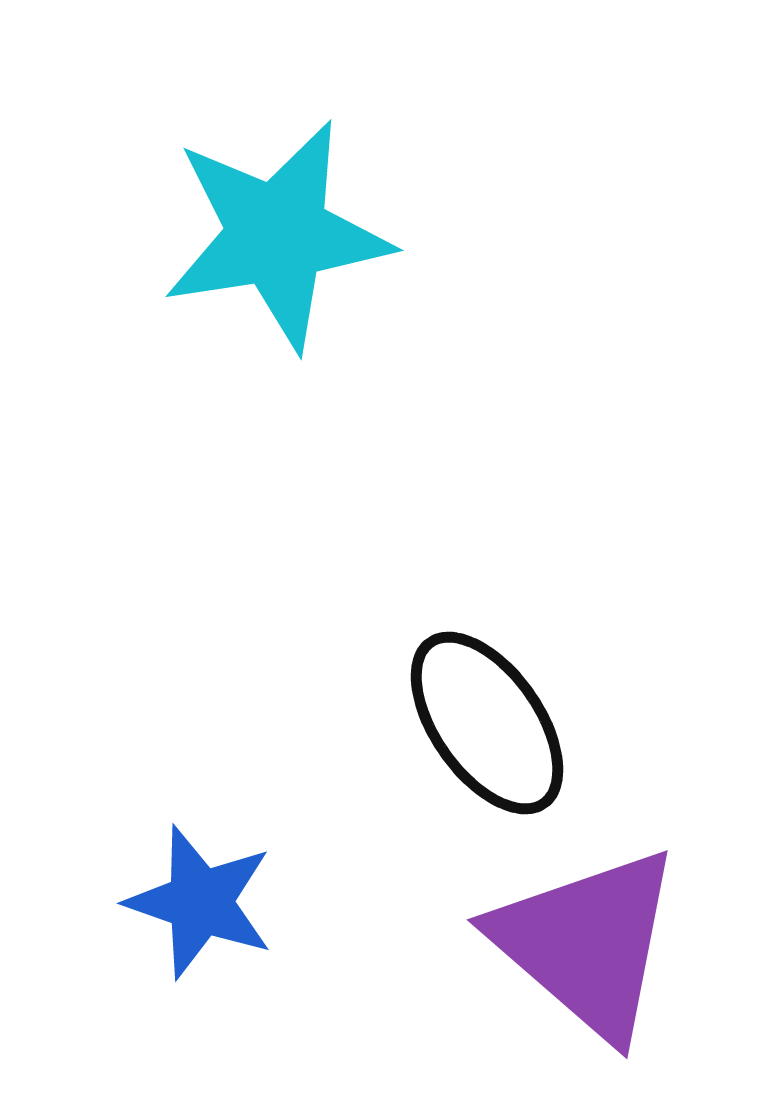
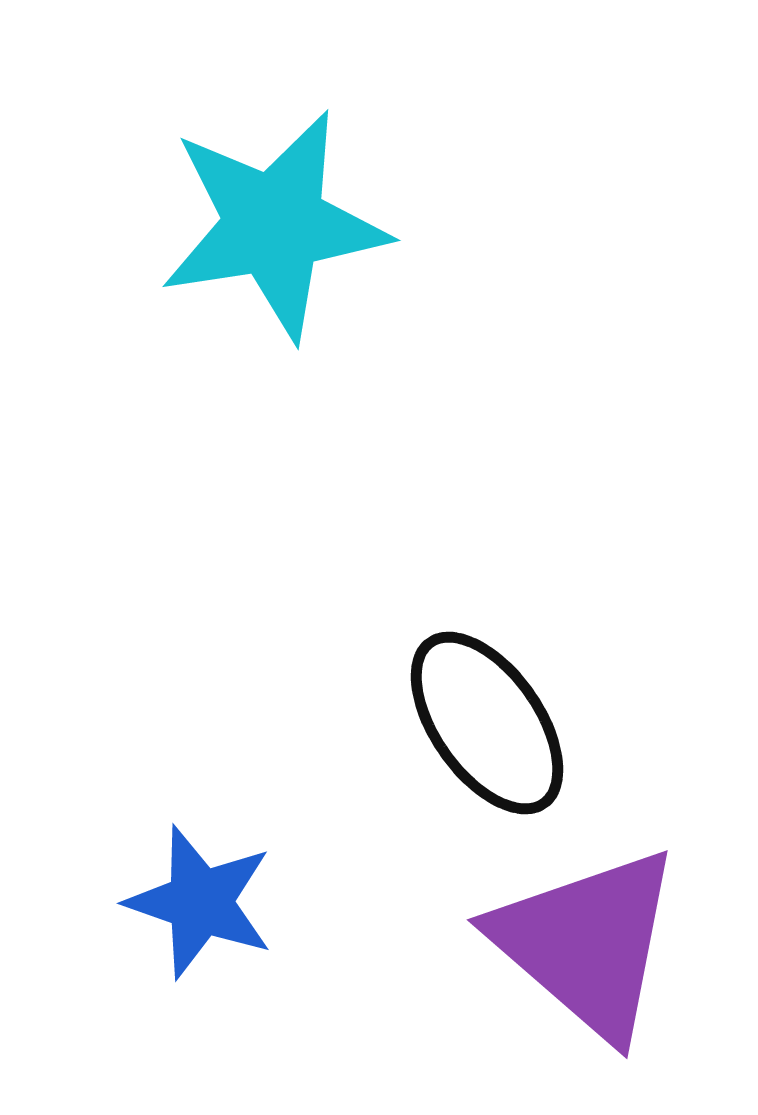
cyan star: moved 3 px left, 10 px up
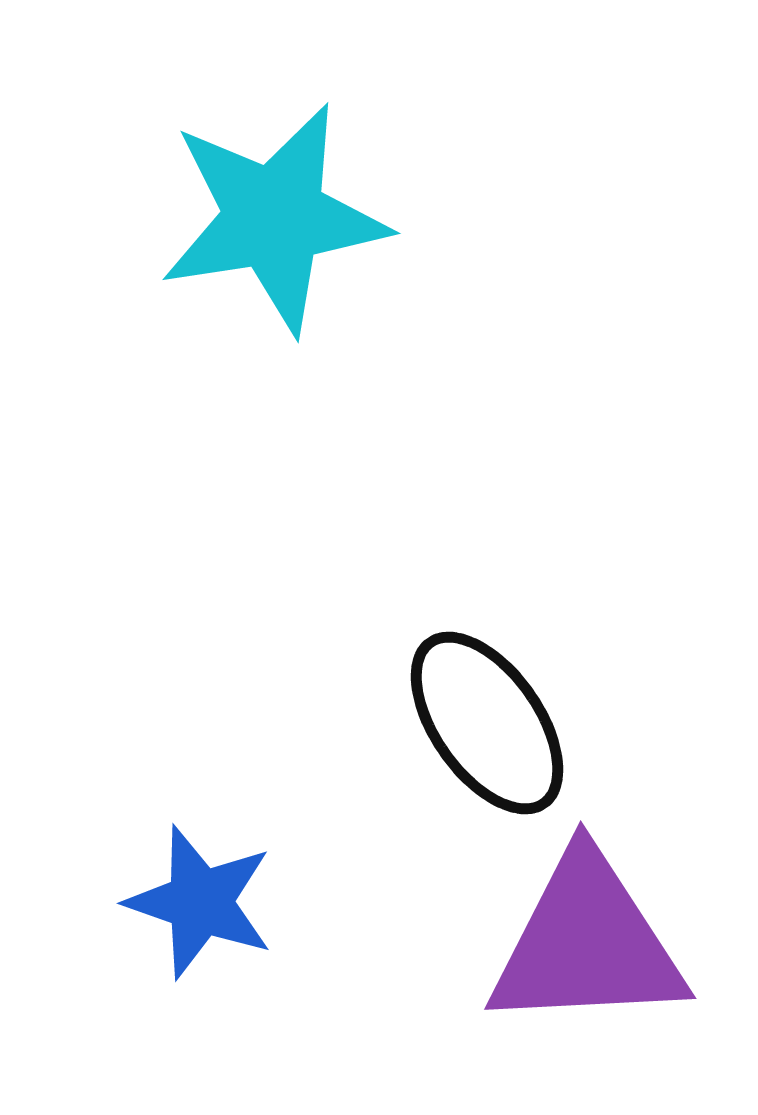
cyan star: moved 7 px up
purple triangle: rotated 44 degrees counterclockwise
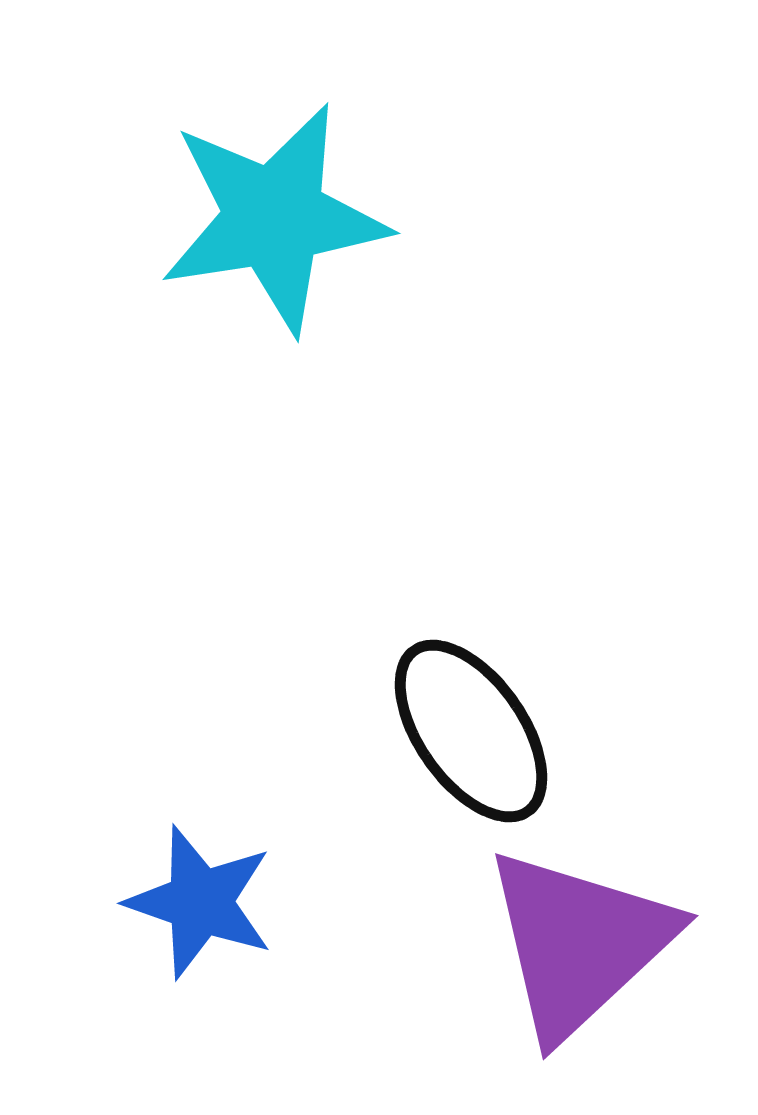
black ellipse: moved 16 px left, 8 px down
purple triangle: moved 8 px left; rotated 40 degrees counterclockwise
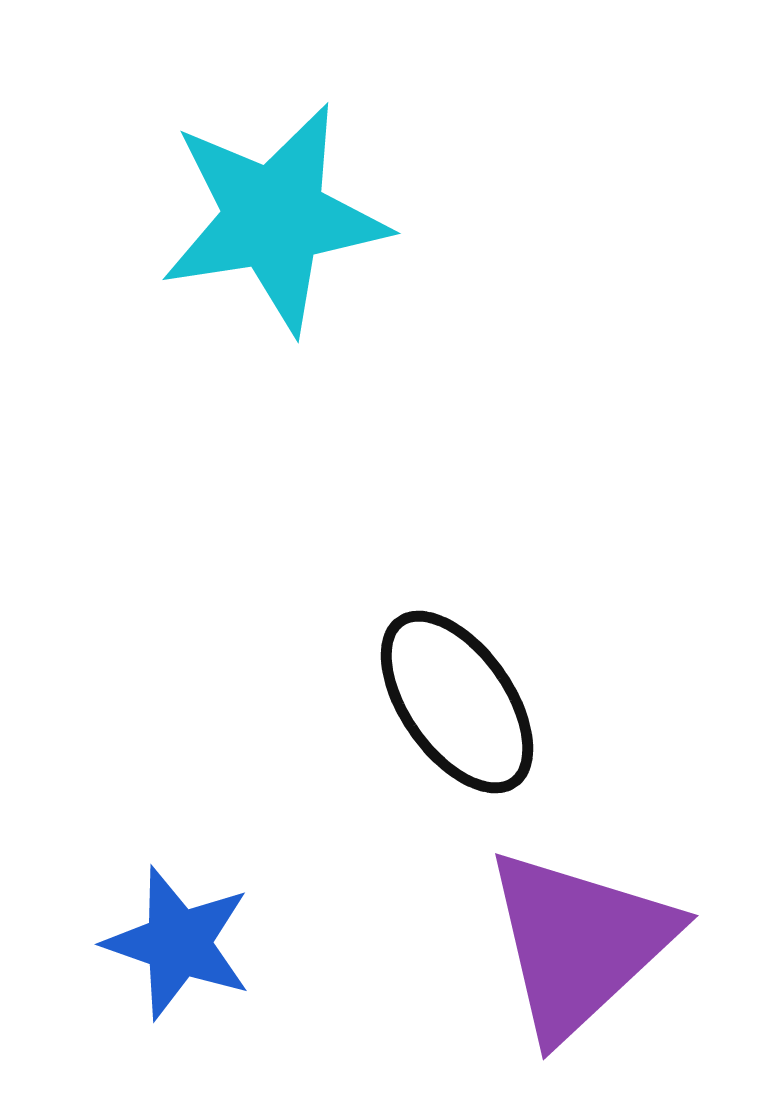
black ellipse: moved 14 px left, 29 px up
blue star: moved 22 px left, 41 px down
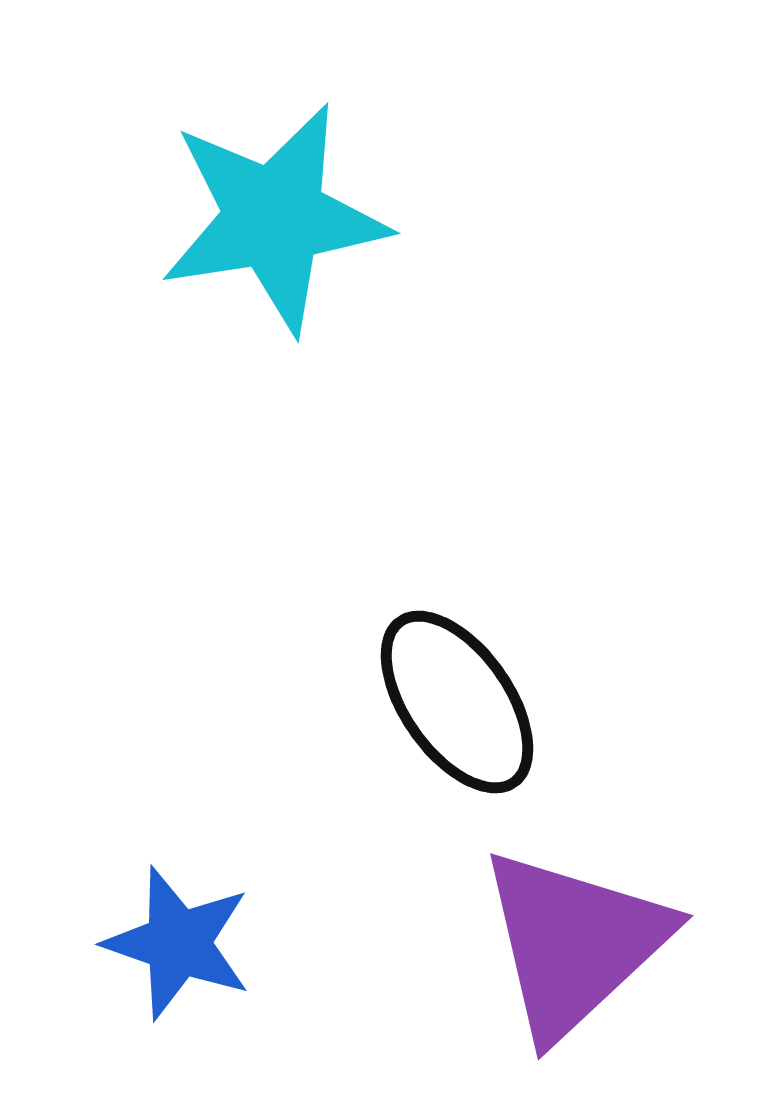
purple triangle: moved 5 px left
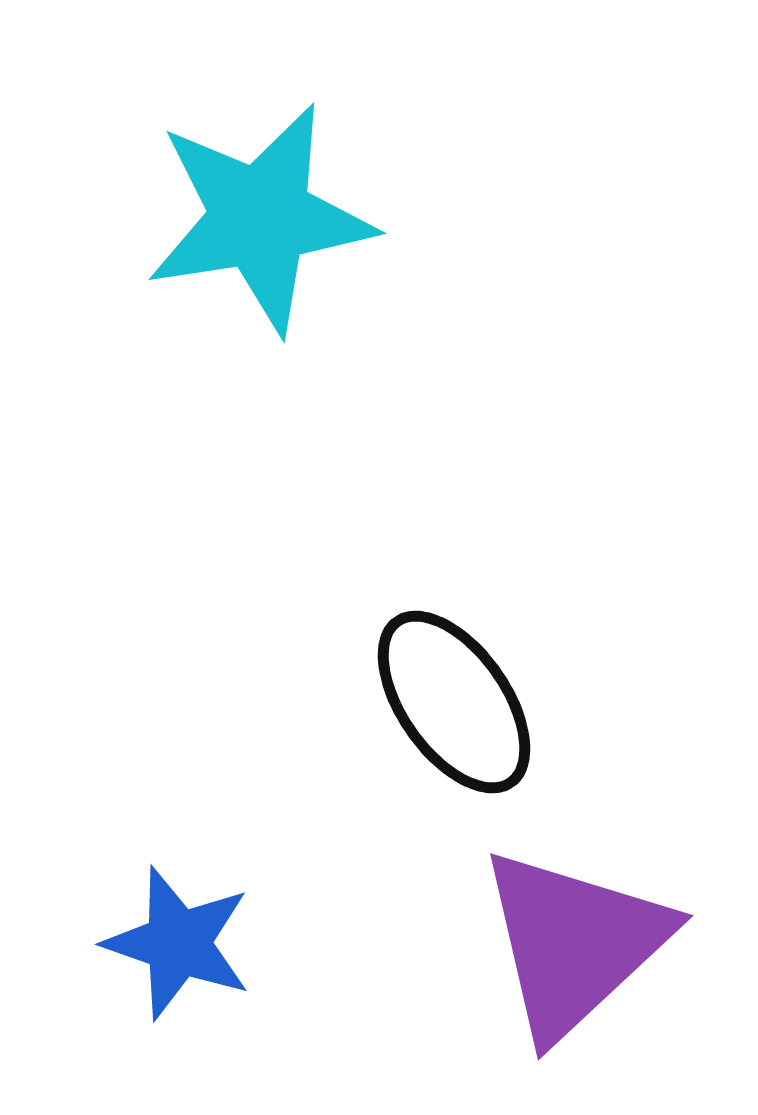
cyan star: moved 14 px left
black ellipse: moved 3 px left
